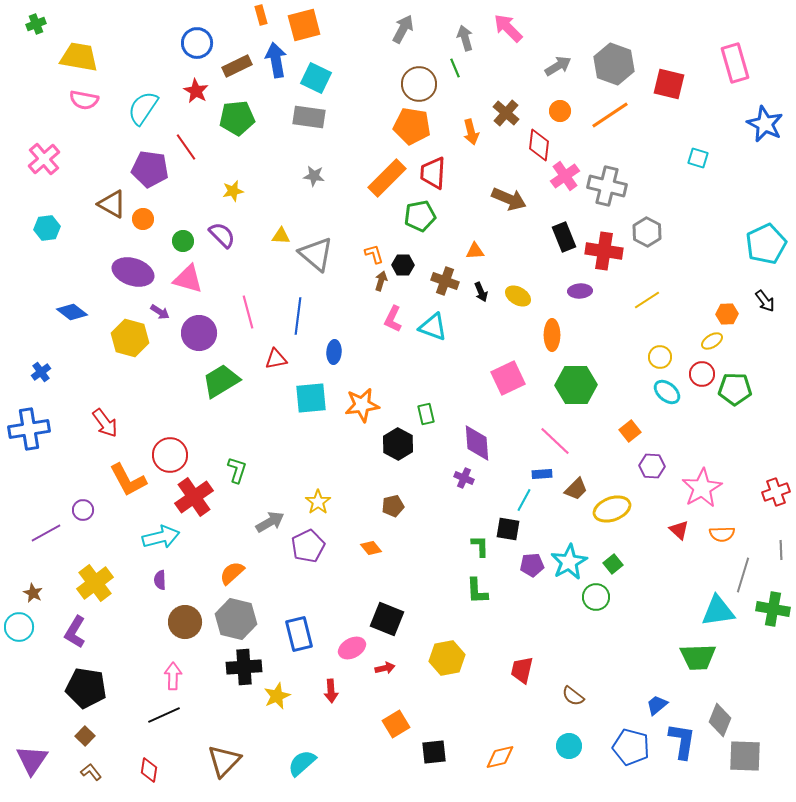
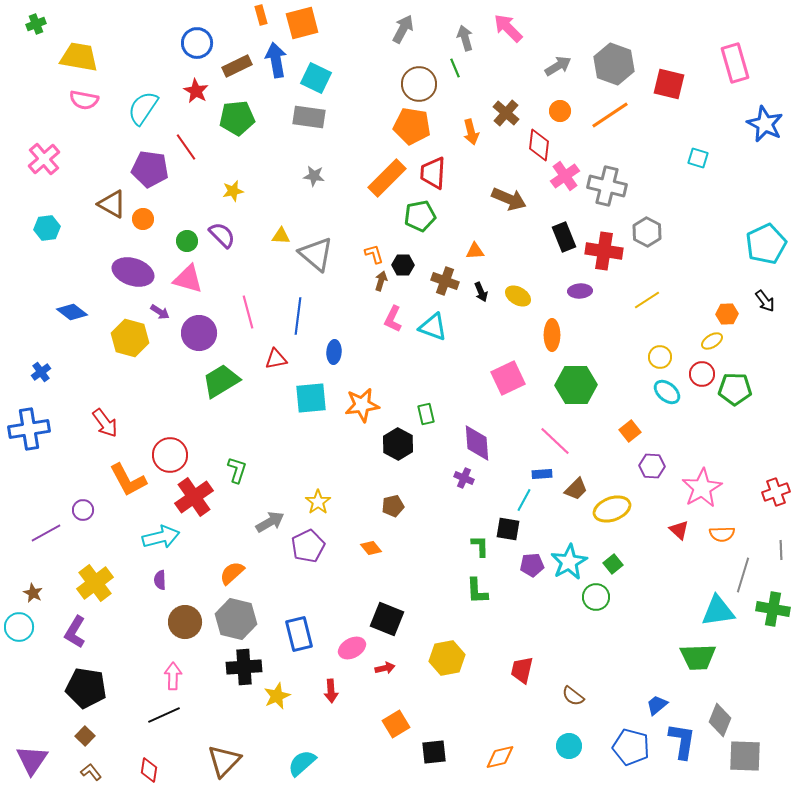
orange square at (304, 25): moved 2 px left, 2 px up
green circle at (183, 241): moved 4 px right
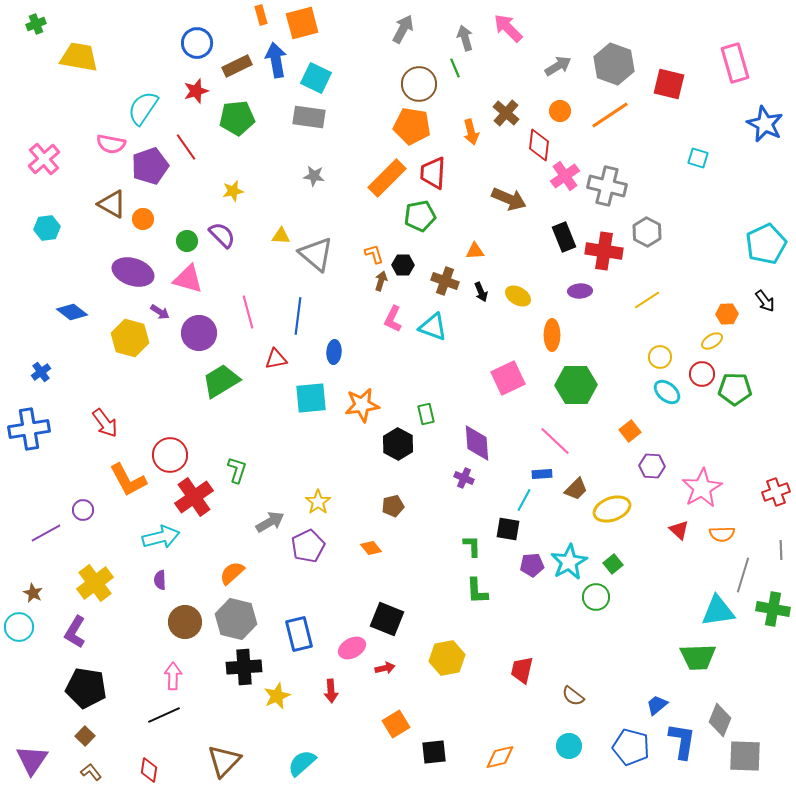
red star at (196, 91): rotated 25 degrees clockwise
pink semicircle at (84, 100): moved 27 px right, 44 px down
purple pentagon at (150, 169): moved 3 px up; rotated 27 degrees counterclockwise
green L-shape at (480, 546): moved 8 px left
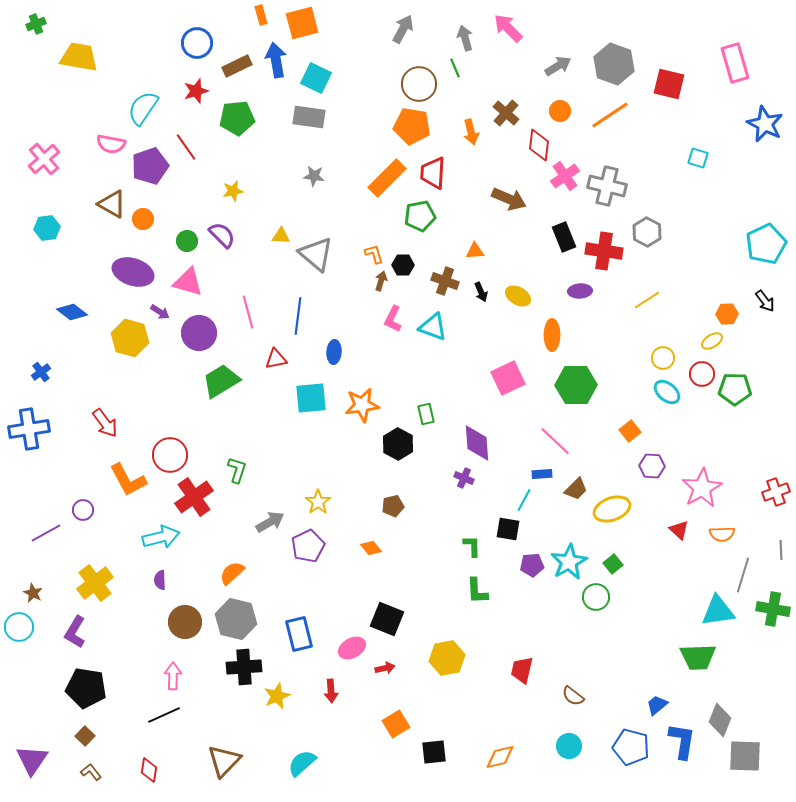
pink triangle at (188, 279): moved 3 px down
yellow circle at (660, 357): moved 3 px right, 1 px down
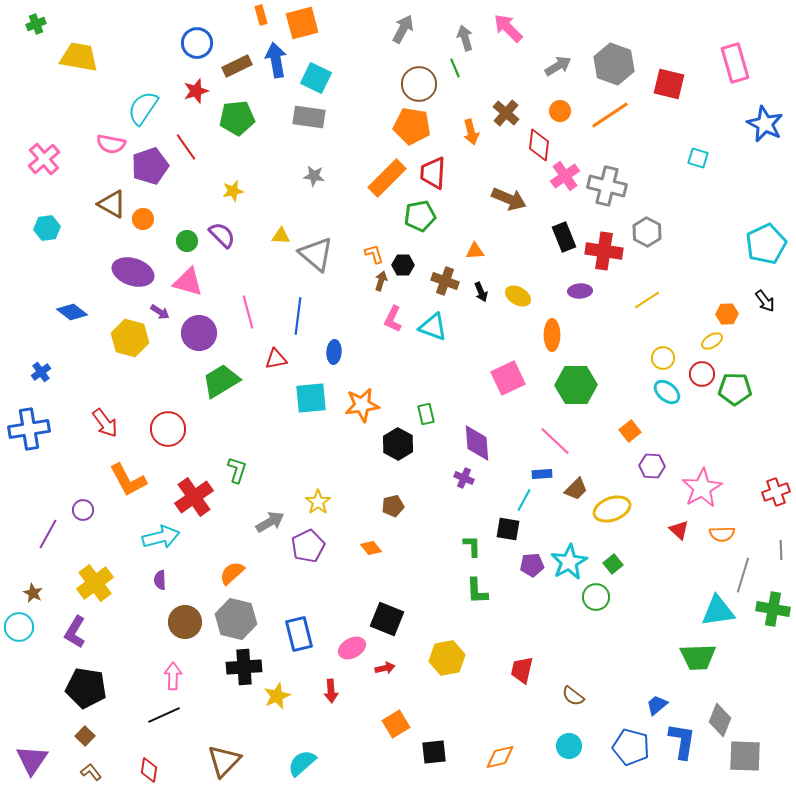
red circle at (170, 455): moved 2 px left, 26 px up
purple line at (46, 533): moved 2 px right, 1 px down; rotated 32 degrees counterclockwise
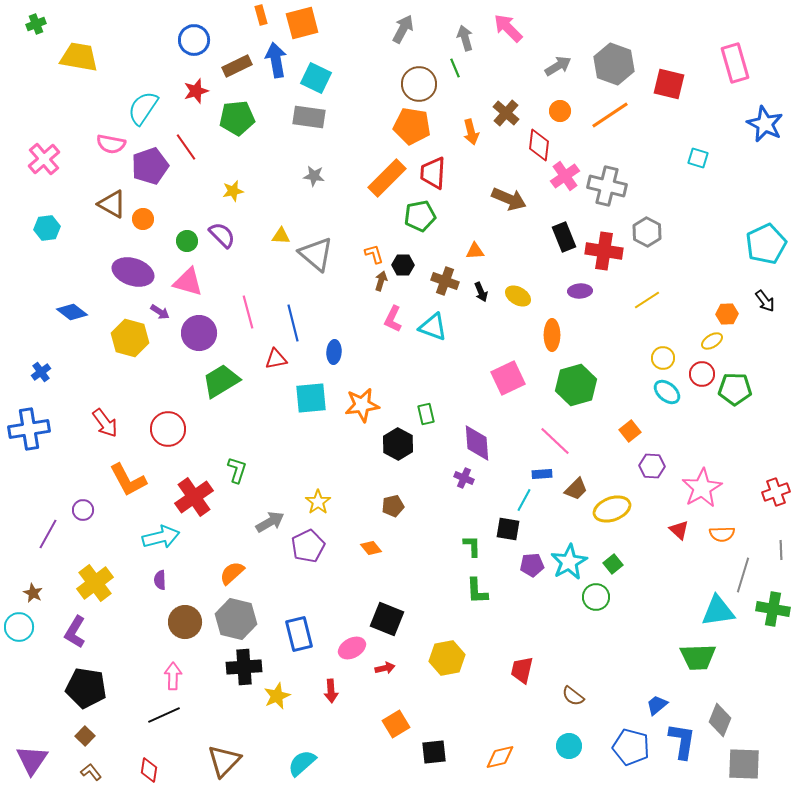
blue circle at (197, 43): moved 3 px left, 3 px up
blue line at (298, 316): moved 5 px left, 7 px down; rotated 21 degrees counterclockwise
green hexagon at (576, 385): rotated 15 degrees counterclockwise
gray square at (745, 756): moved 1 px left, 8 px down
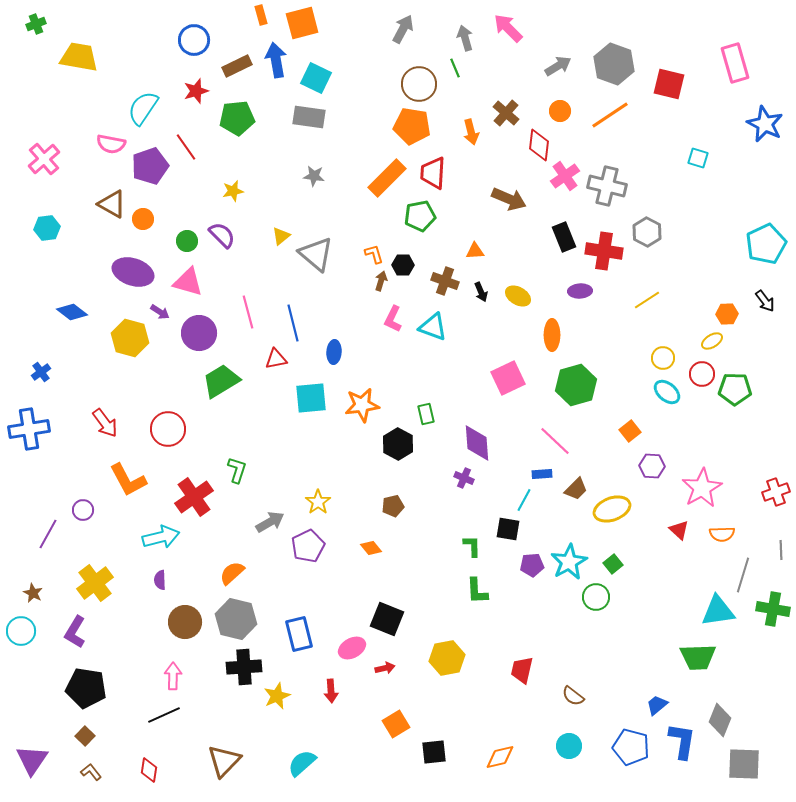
yellow triangle at (281, 236): rotated 42 degrees counterclockwise
cyan circle at (19, 627): moved 2 px right, 4 px down
